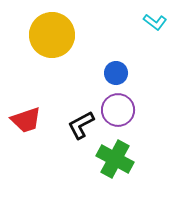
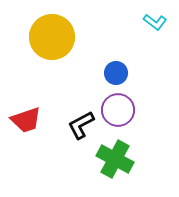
yellow circle: moved 2 px down
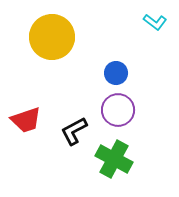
black L-shape: moved 7 px left, 6 px down
green cross: moved 1 px left
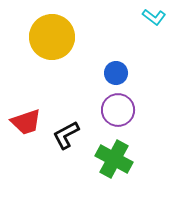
cyan L-shape: moved 1 px left, 5 px up
red trapezoid: moved 2 px down
black L-shape: moved 8 px left, 4 px down
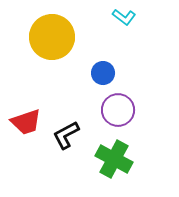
cyan L-shape: moved 30 px left
blue circle: moved 13 px left
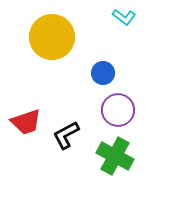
green cross: moved 1 px right, 3 px up
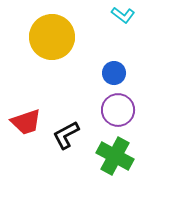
cyan L-shape: moved 1 px left, 2 px up
blue circle: moved 11 px right
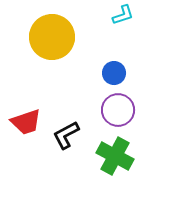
cyan L-shape: rotated 55 degrees counterclockwise
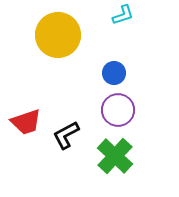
yellow circle: moved 6 px right, 2 px up
green cross: rotated 15 degrees clockwise
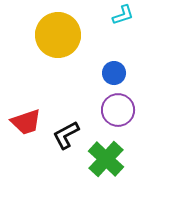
green cross: moved 9 px left, 3 px down
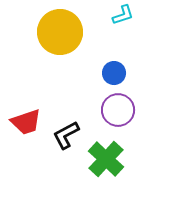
yellow circle: moved 2 px right, 3 px up
